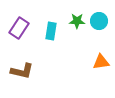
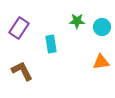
cyan circle: moved 3 px right, 6 px down
cyan rectangle: moved 13 px down; rotated 18 degrees counterclockwise
brown L-shape: rotated 130 degrees counterclockwise
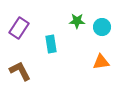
brown L-shape: moved 2 px left
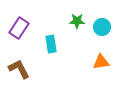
brown L-shape: moved 1 px left, 2 px up
